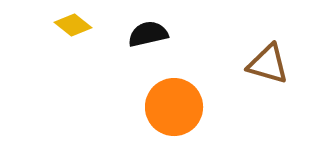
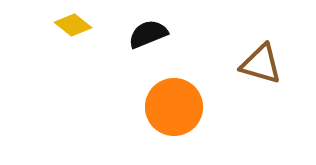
black semicircle: rotated 9 degrees counterclockwise
brown triangle: moved 7 px left
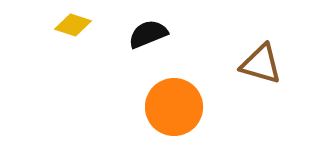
yellow diamond: rotated 21 degrees counterclockwise
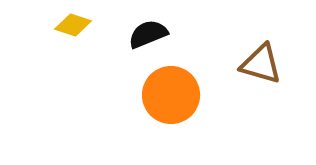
orange circle: moved 3 px left, 12 px up
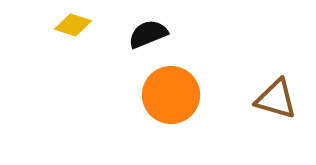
brown triangle: moved 15 px right, 35 px down
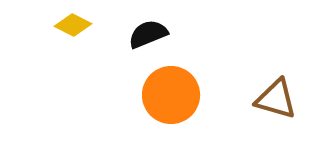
yellow diamond: rotated 9 degrees clockwise
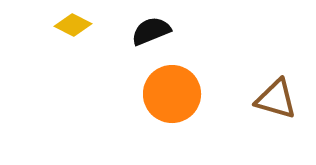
black semicircle: moved 3 px right, 3 px up
orange circle: moved 1 px right, 1 px up
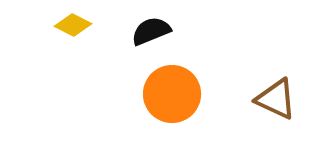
brown triangle: rotated 9 degrees clockwise
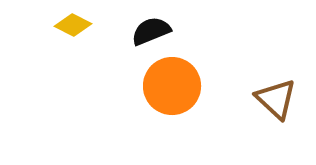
orange circle: moved 8 px up
brown triangle: rotated 18 degrees clockwise
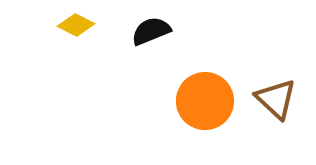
yellow diamond: moved 3 px right
orange circle: moved 33 px right, 15 px down
